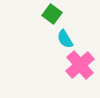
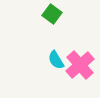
cyan semicircle: moved 9 px left, 21 px down
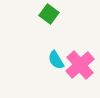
green square: moved 3 px left
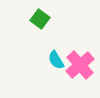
green square: moved 9 px left, 5 px down
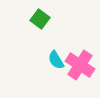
pink cross: rotated 16 degrees counterclockwise
